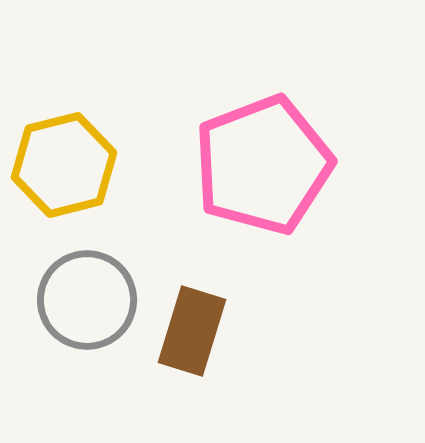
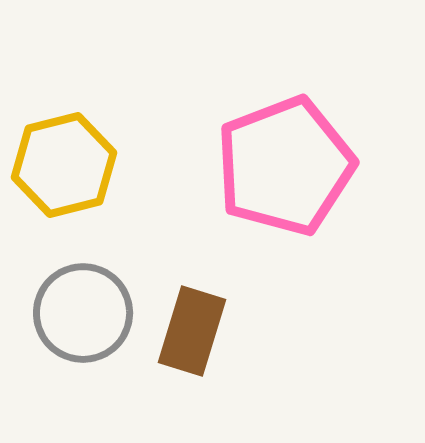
pink pentagon: moved 22 px right, 1 px down
gray circle: moved 4 px left, 13 px down
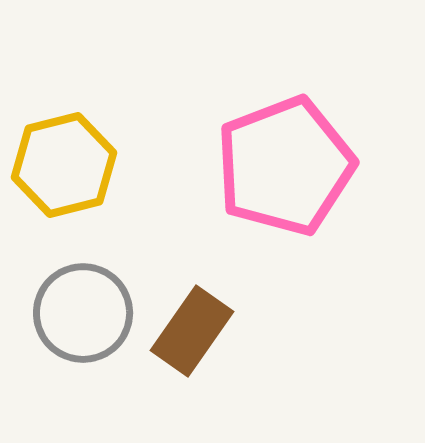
brown rectangle: rotated 18 degrees clockwise
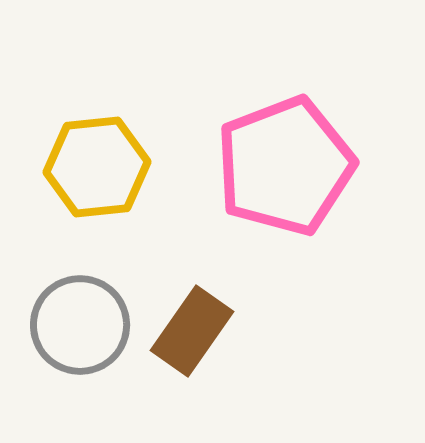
yellow hexagon: moved 33 px right, 2 px down; rotated 8 degrees clockwise
gray circle: moved 3 px left, 12 px down
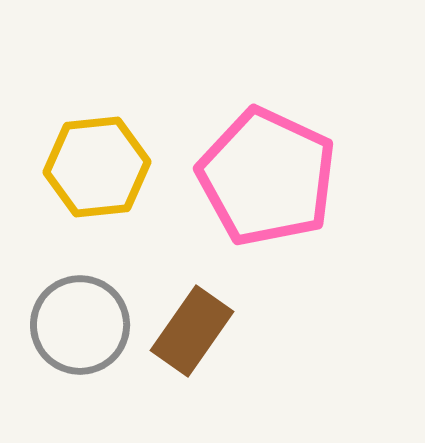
pink pentagon: moved 18 px left, 11 px down; rotated 26 degrees counterclockwise
